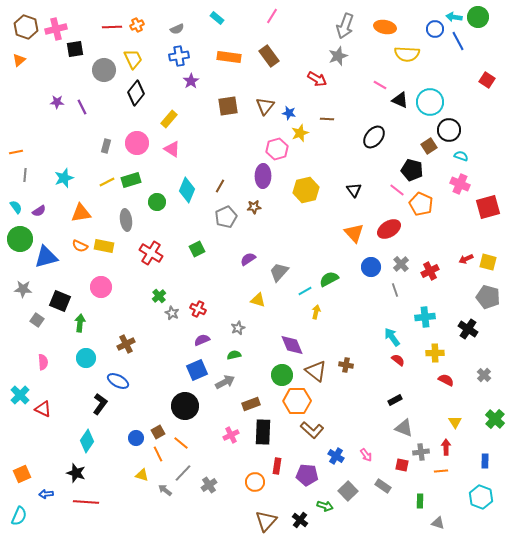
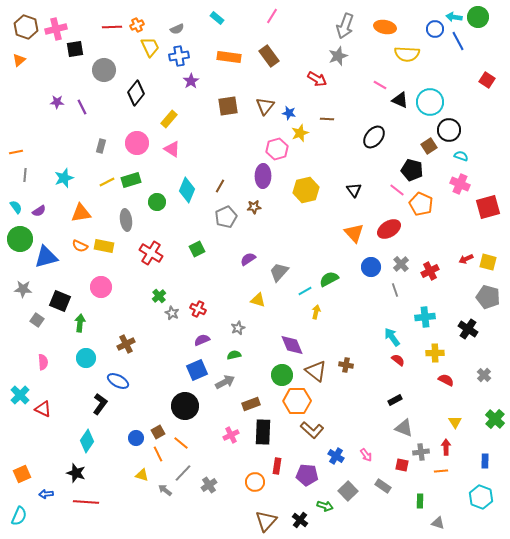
yellow trapezoid at (133, 59): moved 17 px right, 12 px up
gray rectangle at (106, 146): moved 5 px left
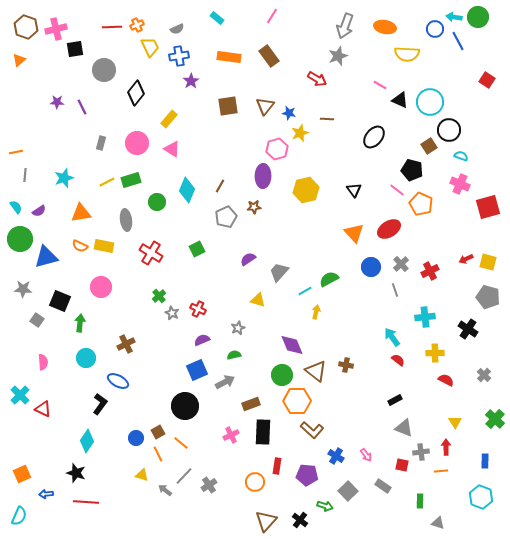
gray rectangle at (101, 146): moved 3 px up
gray line at (183, 473): moved 1 px right, 3 px down
